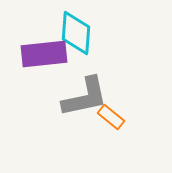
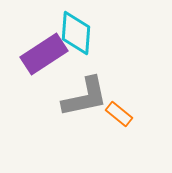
purple rectangle: rotated 27 degrees counterclockwise
orange rectangle: moved 8 px right, 3 px up
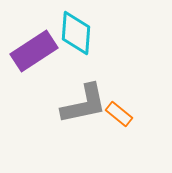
purple rectangle: moved 10 px left, 3 px up
gray L-shape: moved 1 px left, 7 px down
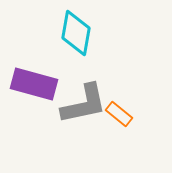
cyan diamond: rotated 6 degrees clockwise
purple rectangle: moved 33 px down; rotated 48 degrees clockwise
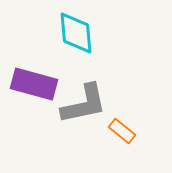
cyan diamond: rotated 15 degrees counterclockwise
orange rectangle: moved 3 px right, 17 px down
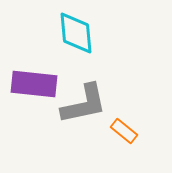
purple rectangle: rotated 9 degrees counterclockwise
orange rectangle: moved 2 px right
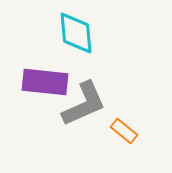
purple rectangle: moved 11 px right, 2 px up
gray L-shape: rotated 12 degrees counterclockwise
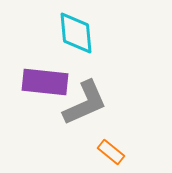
gray L-shape: moved 1 px right, 1 px up
orange rectangle: moved 13 px left, 21 px down
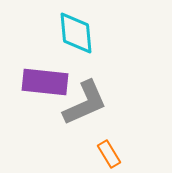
orange rectangle: moved 2 px left, 2 px down; rotated 20 degrees clockwise
